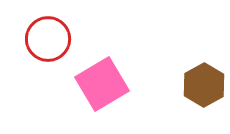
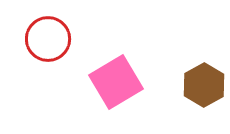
pink square: moved 14 px right, 2 px up
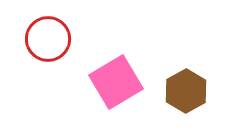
brown hexagon: moved 18 px left, 6 px down
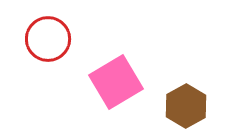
brown hexagon: moved 15 px down
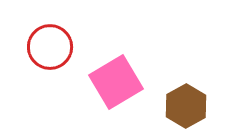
red circle: moved 2 px right, 8 px down
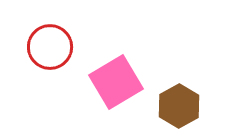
brown hexagon: moved 7 px left
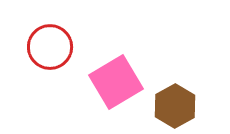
brown hexagon: moved 4 px left
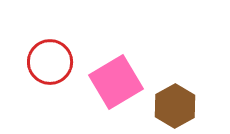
red circle: moved 15 px down
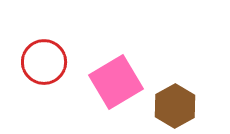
red circle: moved 6 px left
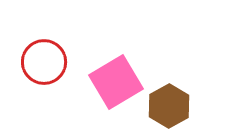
brown hexagon: moved 6 px left
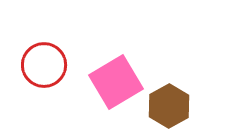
red circle: moved 3 px down
